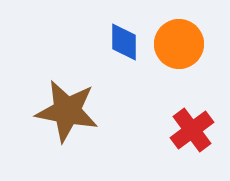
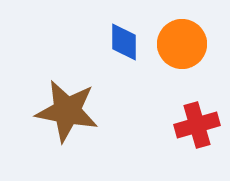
orange circle: moved 3 px right
red cross: moved 5 px right, 5 px up; rotated 21 degrees clockwise
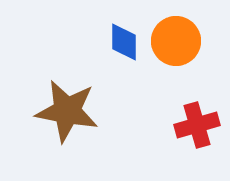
orange circle: moved 6 px left, 3 px up
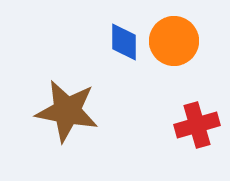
orange circle: moved 2 px left
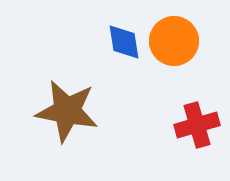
blue diamond: rotated 9 degrees counterclockwise
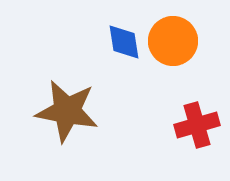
orange circle: moved 1 px left
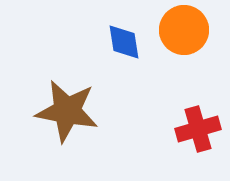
orange circle: moved 11 px right, 11 px up
red cross: moved 1 px right, 4 px down
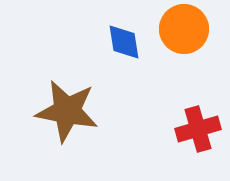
orange circle: moved 1 px up
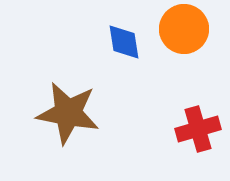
brown star: moved 1 px right, 2 px down
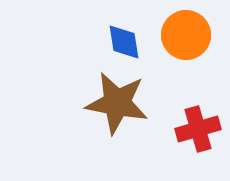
orange circle: moved 2 px right, 6 px down
brown star: moved 49 px right, 10 px up
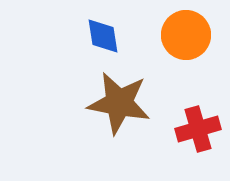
blue diamond: moved 21 px left, 6 px up
brown star: moved 2 px right
